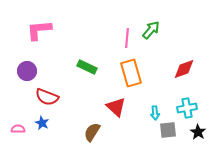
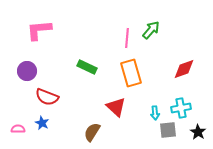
cyan cross: moved 6 px left
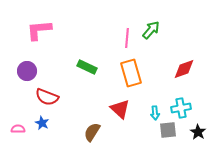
red triangle: moved 4 px right, 2 px down
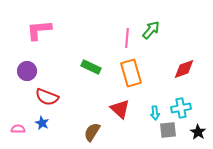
green rectangle: moved 4 px right
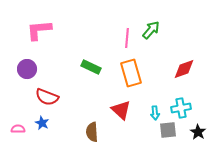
purple circle: moved 2 px up
red triangle: moved 1 px right, 1 px down
brown semicircle: rotated 36 degrees counterclockwise
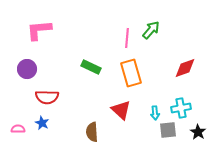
red diamond: moved 1 px right, 1 px up
red semicircle: rotated 20 degrees counterclockwise
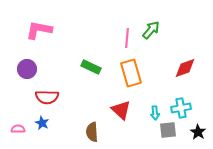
pink L-shape: rotated 16 degrees clockwise
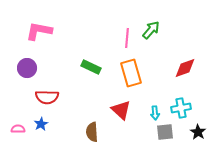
pink L-shape: moved 1 px down
purple circle: moved 1 px up
blue star: moved 1 px left, 1 px down; rotated 16 degrees clockwise
gray square: moved 3 px left, 2 px down
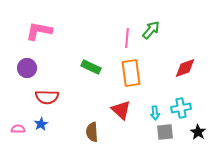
orange rectangle: rotated 8 degrees clockwise
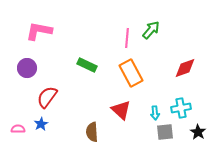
green rectangle: moved 4 px left, 2 px up
orange rectangle: rotated 20 degrees counterclockwise
red semicircle: rotated 125 degrees clockwise
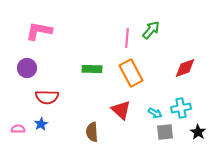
green rectangle: moved 5 px right, 4 px down; rotated 24 degrees counterclockwise
red semicircle: rotated 125 degrees counterclockwise
cyan arrow: rotated 56 degrees counterclockwise
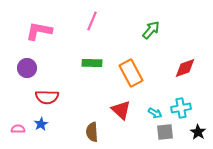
pink line: moved 35 px left, 17 px up; rotated 18 degrees clockwise
green rectangle: moved 6 px up
